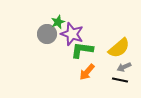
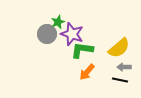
gray arrow: rotated 24 degrees clockwise
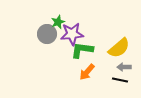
purple star: rotated 25 degrees counterclockwise
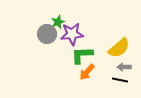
green L-shape: moved 5 px down; rotated 10 degrees counterclockwise
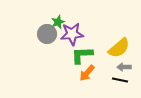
orange arrow: moved 1 px down
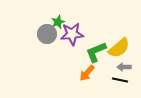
green L-shape: moved 14 px right, 3 px up; rotated 20 degrees counterclockwise
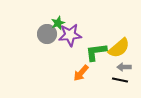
green star: moved 1 px down
purple star: moved 2 px left, 1 px down
green L-shape: rotated 15 degrees clockwise
orange arrow: moved 6 px left
